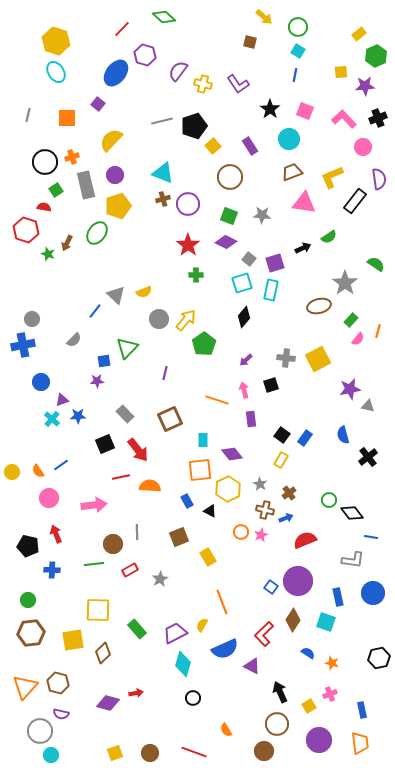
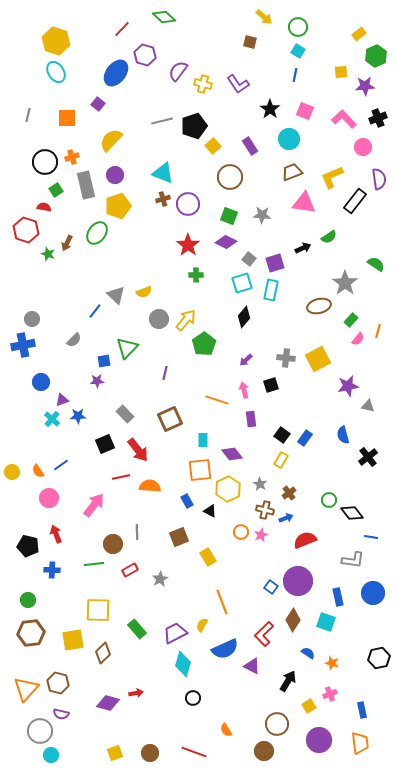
purple star at (350, 389): moved 2 px left, 3 px up
pink arrow at (94, 505): rotated 45 degrees counterclockwise
orange triangle at (25, 687): moved 1 px right, 2 px down
black arrow at (280, 692): moved 8 px right, 11 px up; rotated 55 degrees clockwise
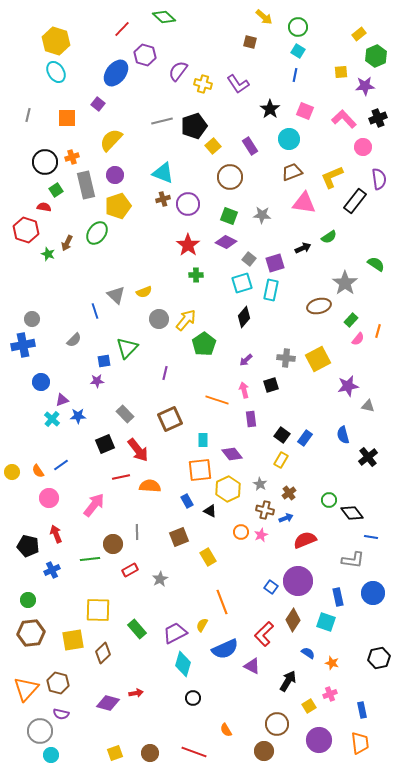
blue line at (95, 311): rotated 56 degrees counterclockwise
green line at (94, 564): moved 4 px left, 5 px up
blue cross at (52, 570): rotated 28 degrees counterclockwise
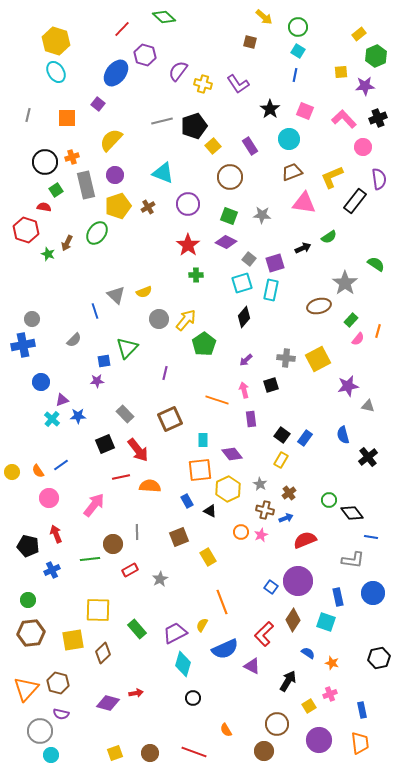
brown cross at (163, 199): moved 15 px left, 8 px down; rotated 16 degrees counterclockwise
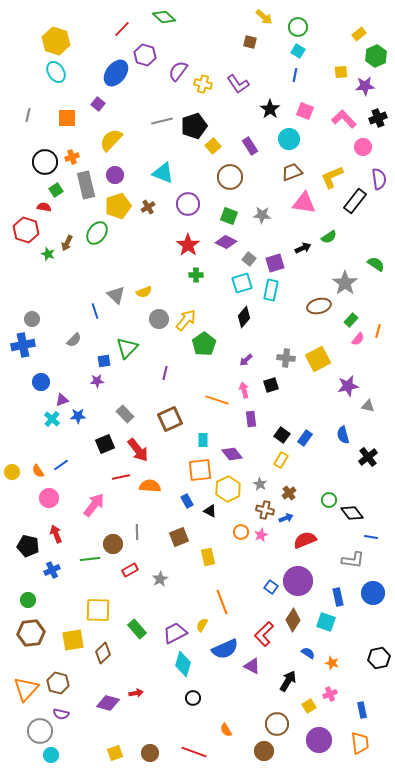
yellow rectangle at (208, 557): rotated 18 degrees clockwise
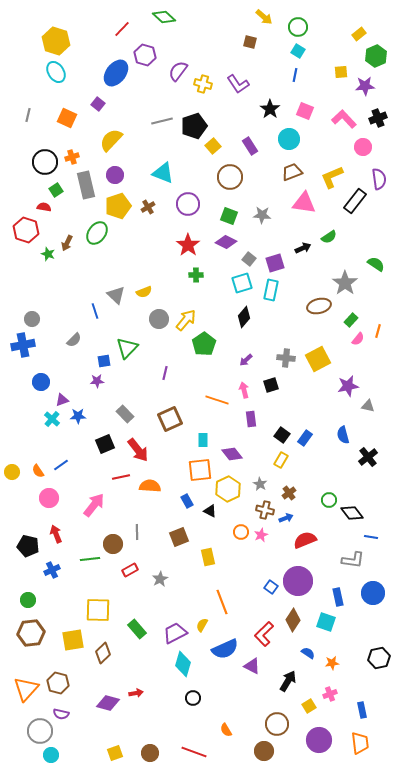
orange square at (67, 118): rotated 24 degrees clockwise
orange star at (332, 663): rotated 24 degrees counterclockwise
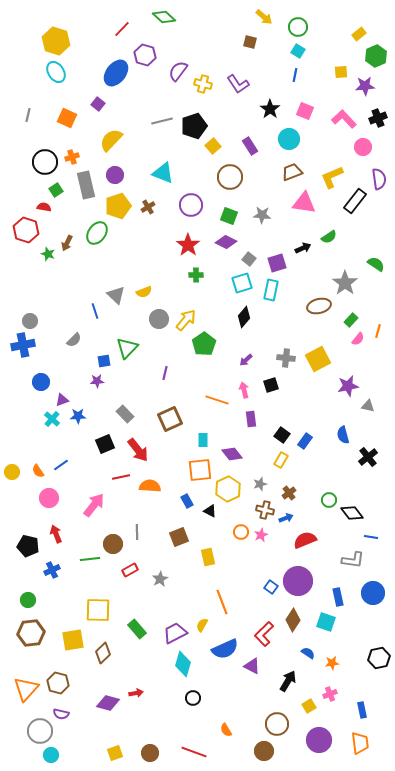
purple circle at (188, 204): moved 3 px right, 1 px down
purple square at (275, 263): moved 2 px right
gray circle at (32, 319): moved 2 px left, 2 px down
blue rectangle at (305, 438): moved 3 px down
gray star at (260, 484): rotated 24 degrees clockwise
